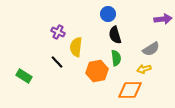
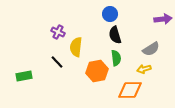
blue circle: moved 2 px right
green rectangle: rotated 42 degrees counterclockwise
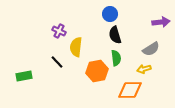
purple arrow: moved 2 px left, 3 px down
purple cross: moved 1 px right, 1 px up
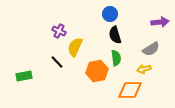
purple arrow: moved 1 px left
yellow semicircle: moved 1 px left; rotated 18 degrees clockwise
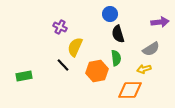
purple cross: moved 1 px right, 4 px up
black semicircle: moved 3 px right, 1 px up
black line: moved 6 px right, 3 px down
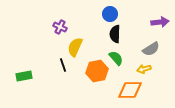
black semicircle: moved 3 px left; rotated 18 degrees clockwise
green semicircle: rotated 35 degrees counterclockwise
black line: rotated 24 degrees clockwise
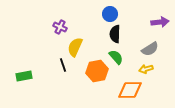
gray semicircle: moved 1 px left
green semicircle: moved 1 px up
yellow arrow: moved 2 px right
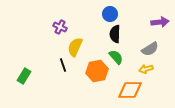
green rectangle: rotated 49 degrees counterclockwise
